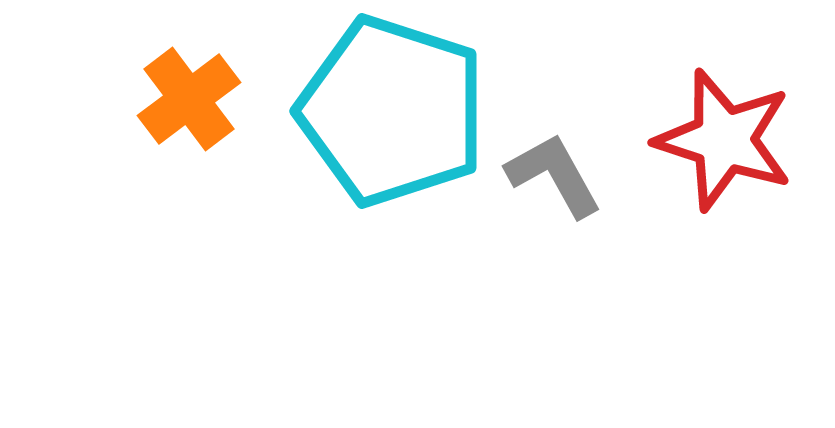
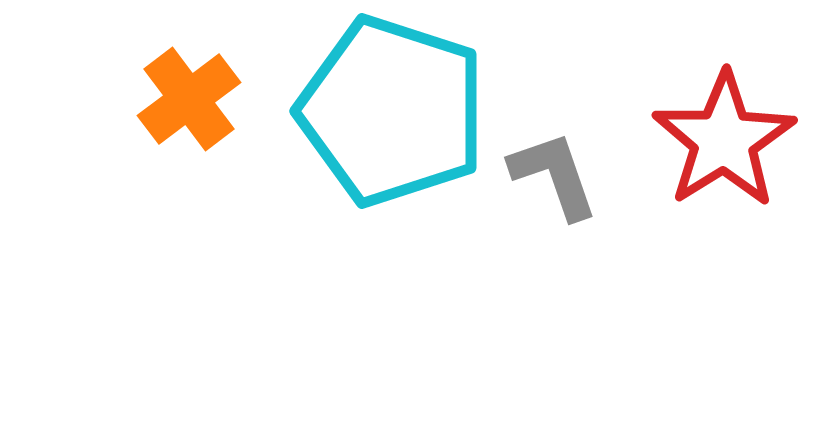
red star: rotated 22 degrees clockwise
gray L-shape: rotated 10 degrees clockwise
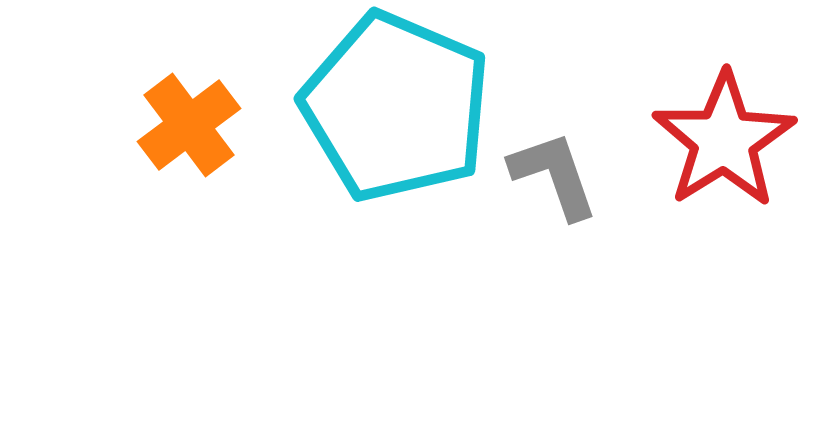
orange cross: moved 26 px down
cyan pentagon: moved 4 px right, 4 px up; rotated 5 degrees clockwise
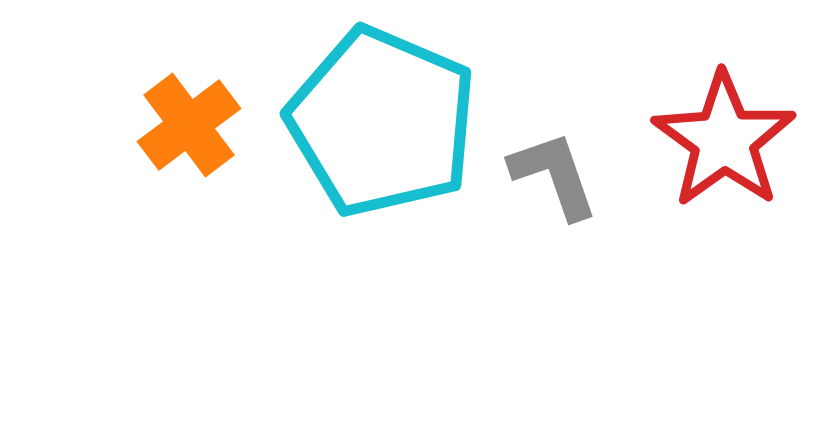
cyan pentagon: moved 14 px left, 15 px down
red star: rotated 4 degrees counterclockwise
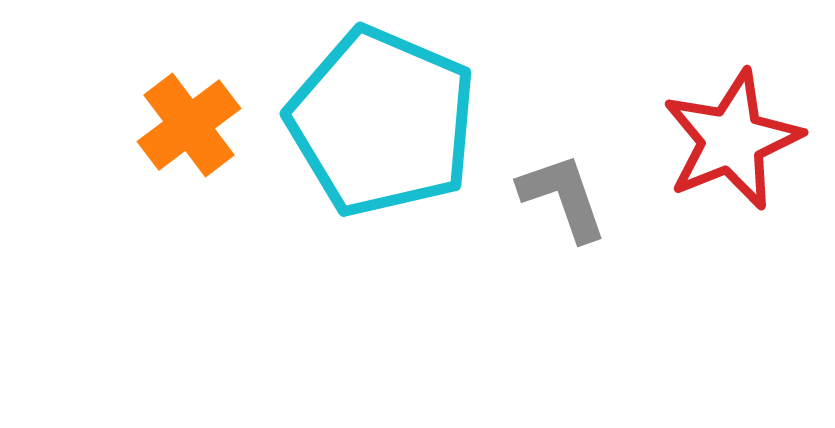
red star: moved 8 px right; rotated 14 degrees clockwise
gray L-shape: moved 9 px right, 22 px down
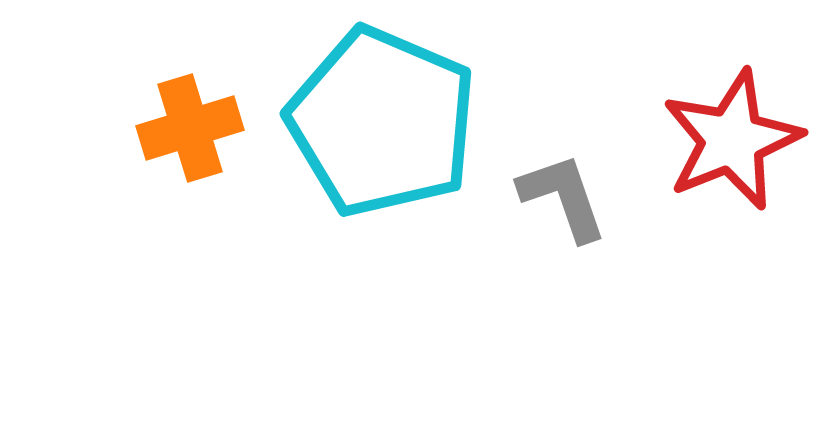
orange cross: moved 1 px right, 3 px down; rotated 20 degrees clockwise
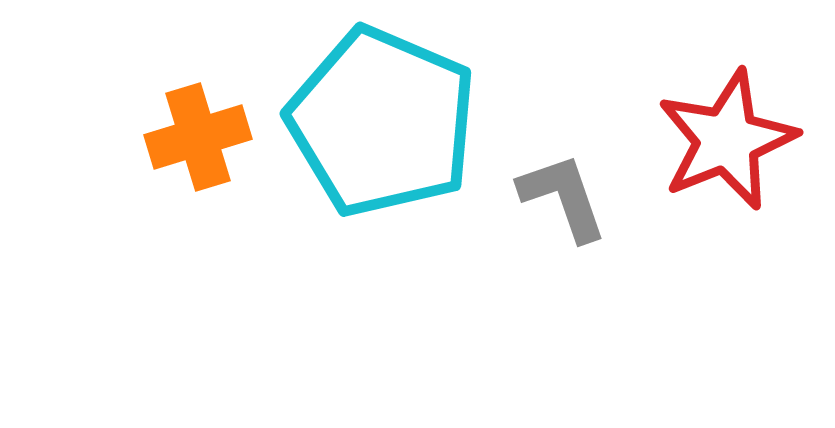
orange cross: moved 8 px right, 9 px down
red star: moved 5 px left
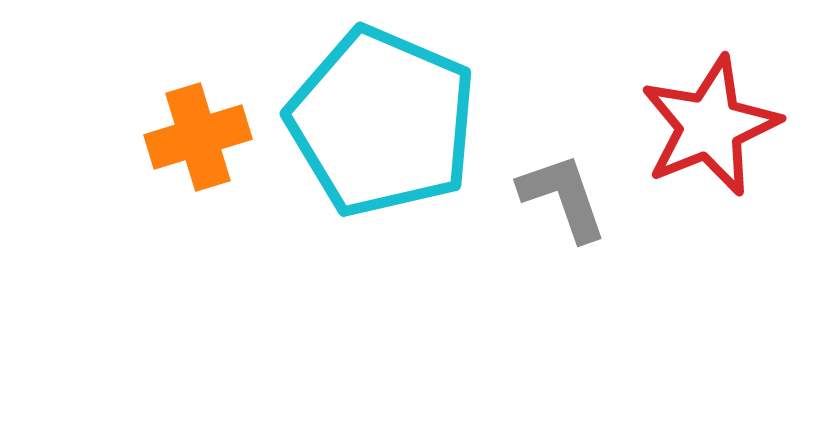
red star: moved 17 px left, 14 px up
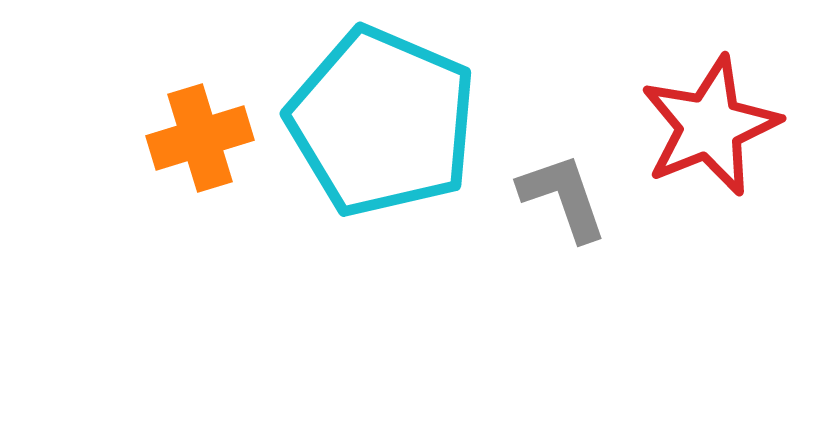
orange cross: moved 2 px right, 1 px down
